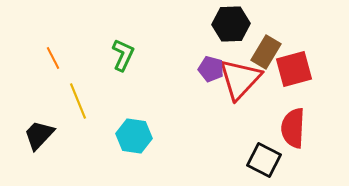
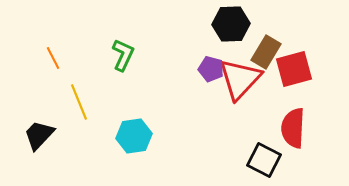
yellow line: moved 1 px right, 1 px down
cyan hexagon: rotated 16 degrees counterclockwise
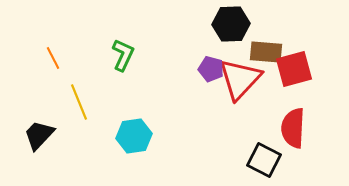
brown rectangle: rotated 64 degrees clockwise
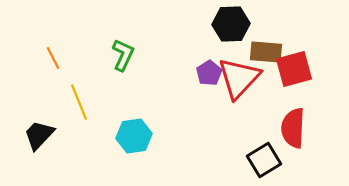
purple pentagon: moved 2 px left, 4 px down; rotated 25 degrees clockwise
red triangle: moved 1 px left, 1 px up
black square: rotated 32 degrees clockwise
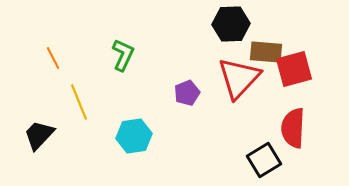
purple pentagon: moved 22 px left, 20 px down; rotated 10 degrees clockwise
